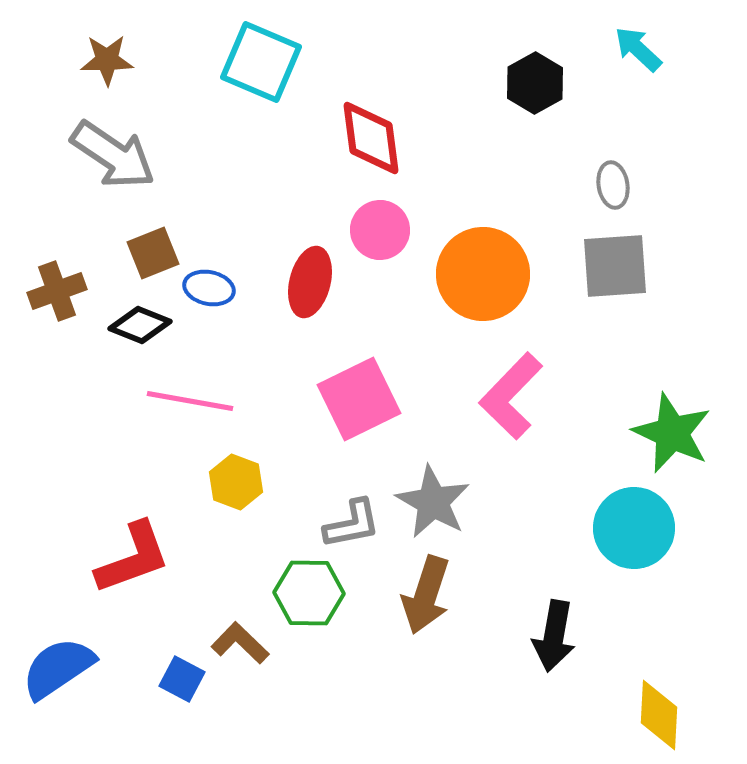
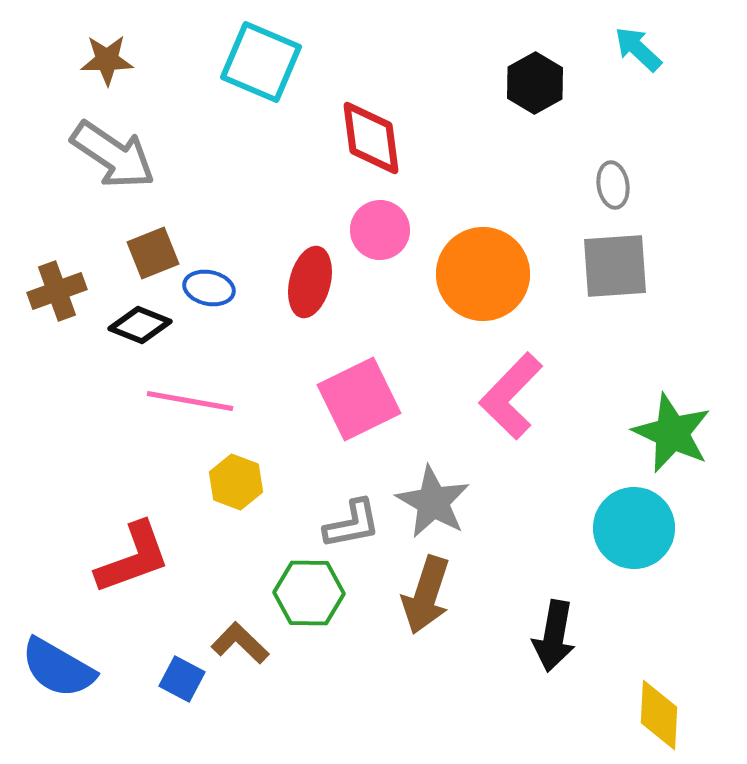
blue semicircle: rotated 116 degrees counterclockwise
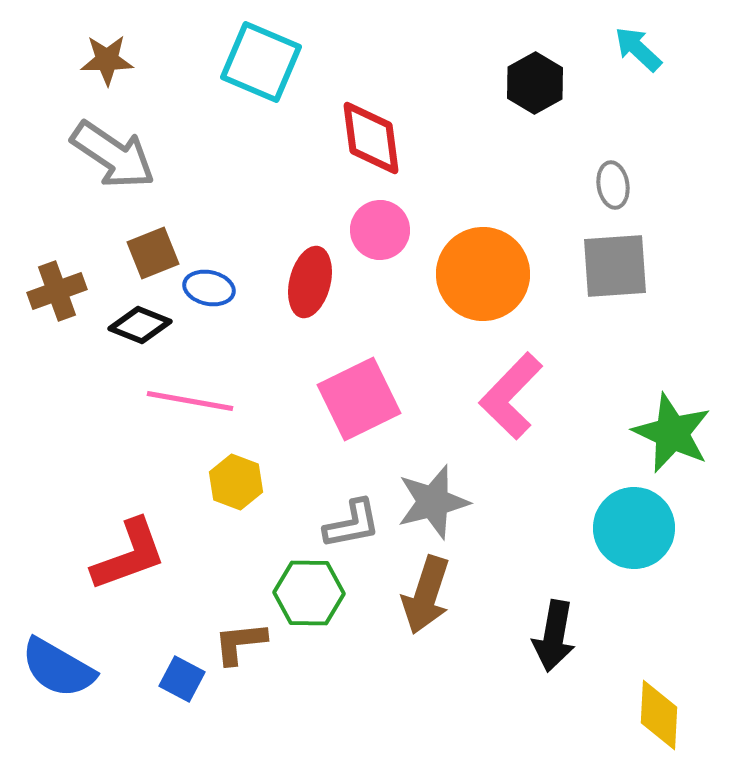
gray star: rotated 28 degrees clockwise
red L-shape: moved 4 px left, 3 px up
brown L-shape: rotated 50 degrees counterclockwise
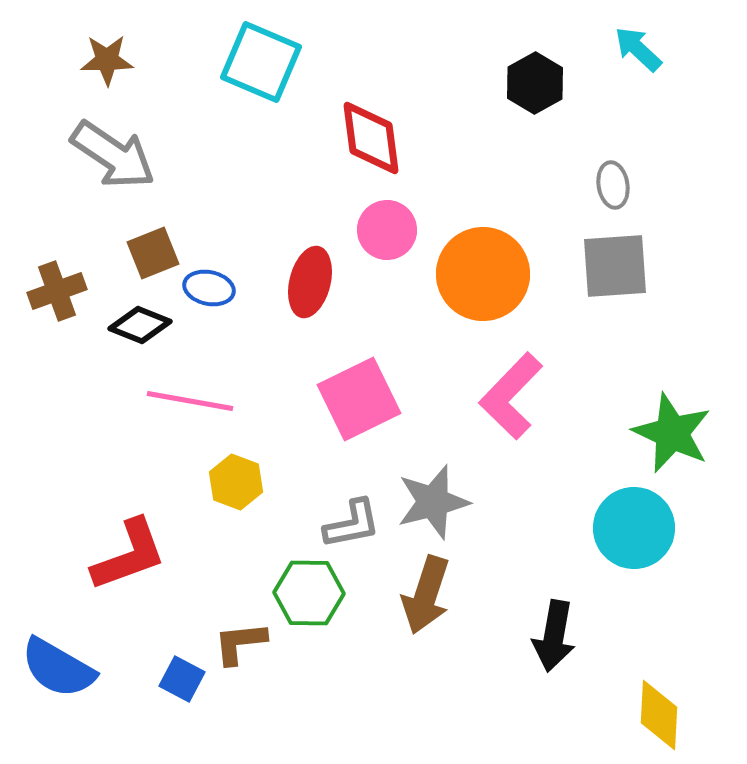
pink circle: moved 7 px right
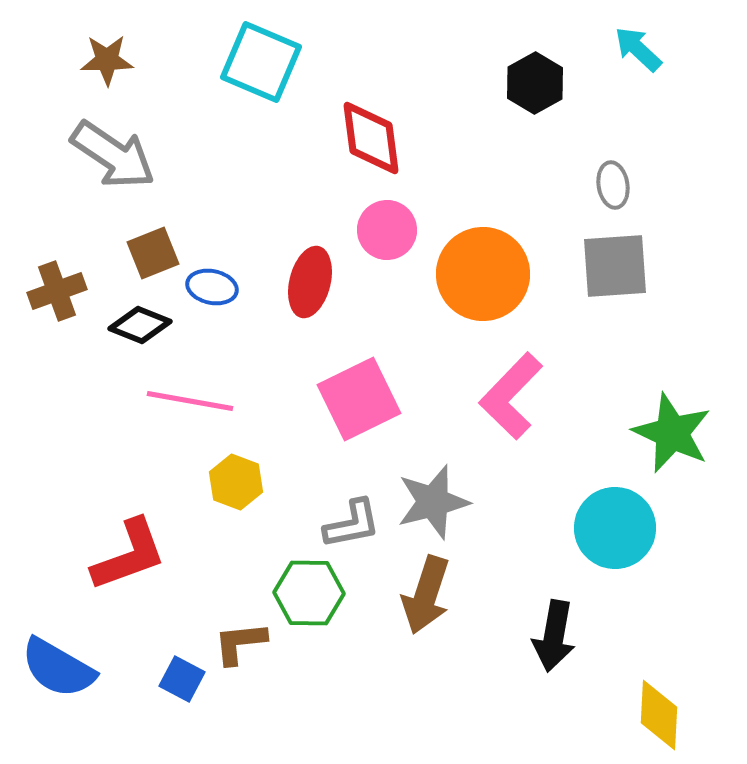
blue ellipse: moved 3 px right, 1 px up
cyan circle: moved 19 px left
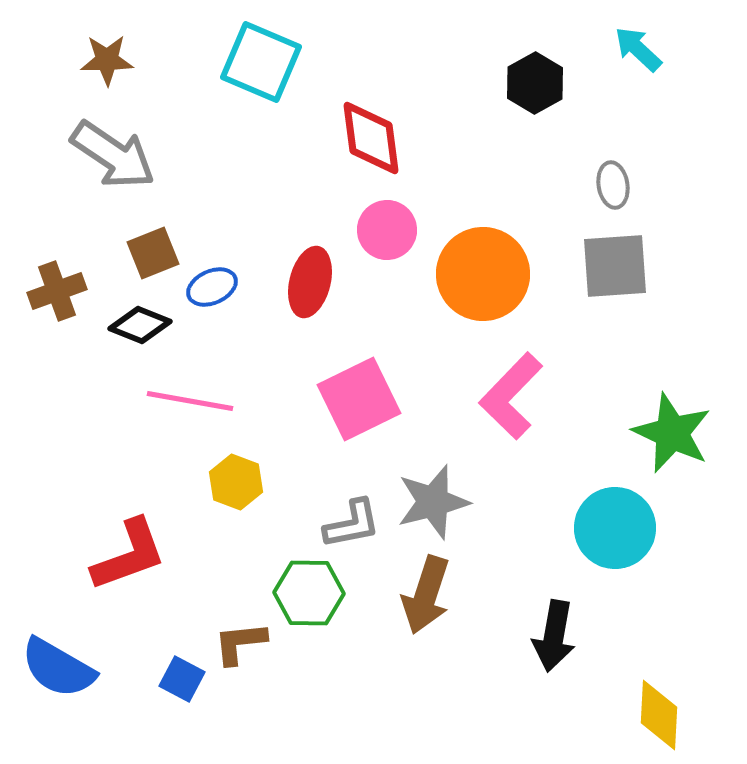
blue ellipse: rotated 36 degrees counterclockwise
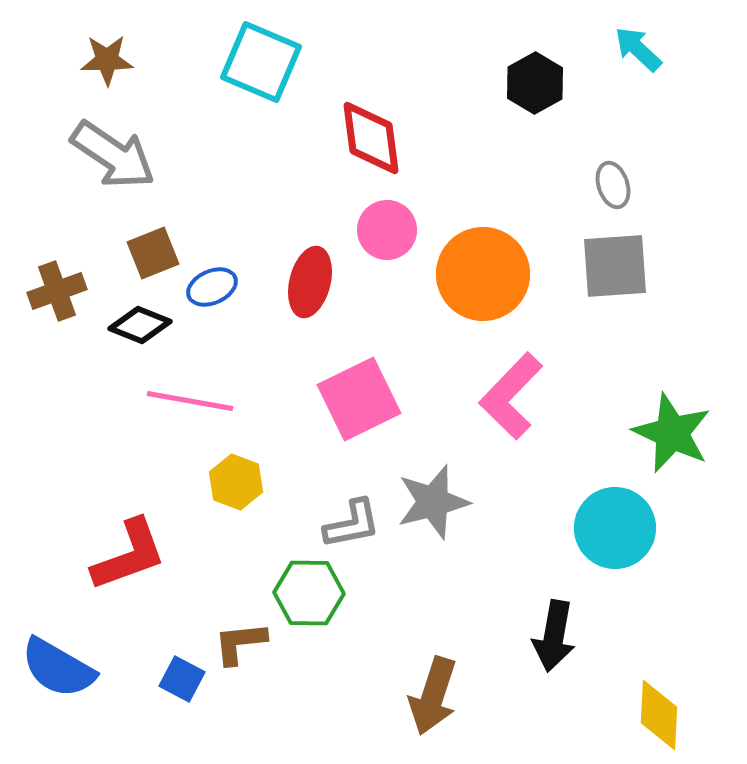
gray ellipse: rotated 9 degrees counterclockwise
brown arrow: moved 7 px right, 101 px down
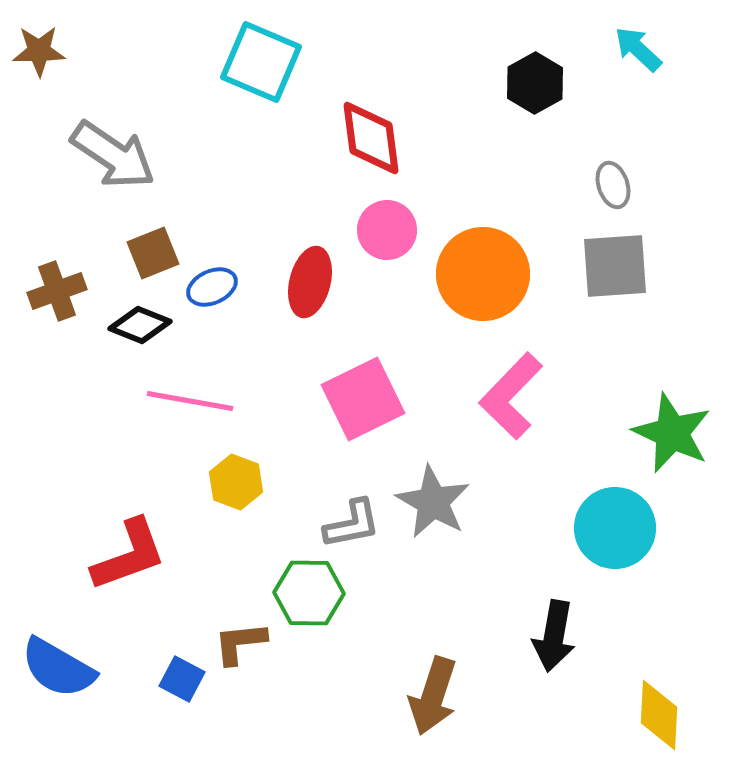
brown star: moved 68 px left, 9 px up
pink square: moved 4 px right
gray star: rotated 28 degrees counterclockwise
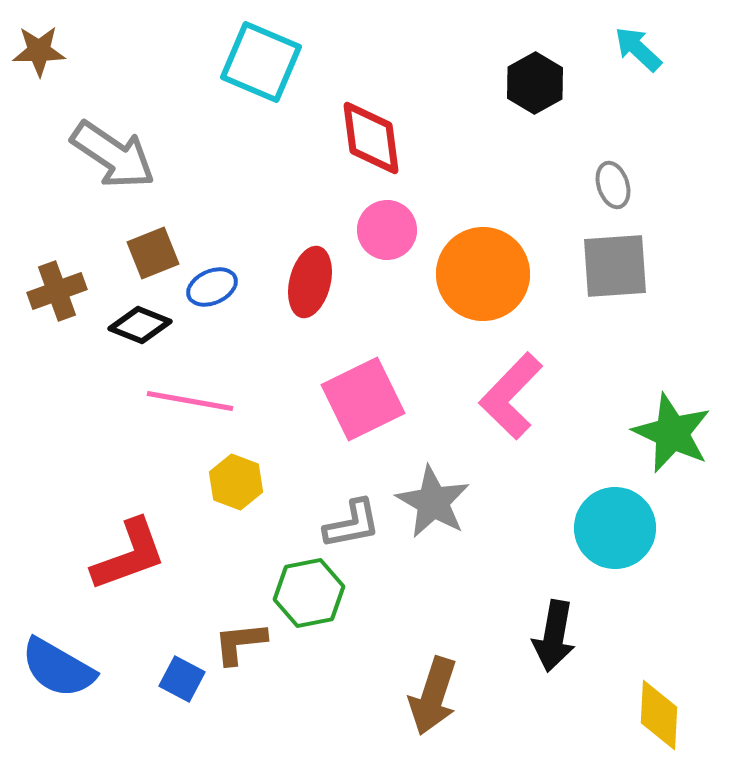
green hexagon: rotated 12 degrees counterclockwise
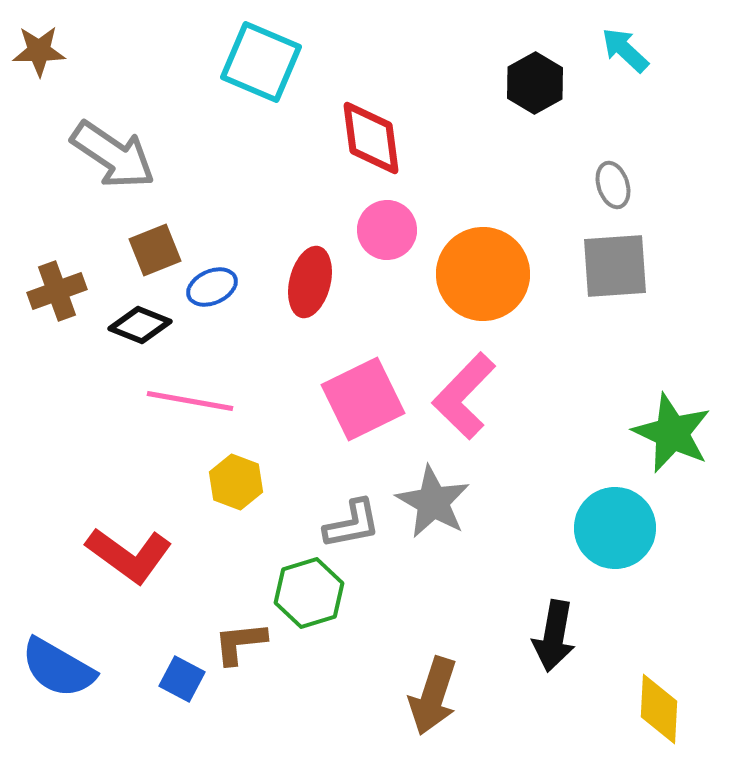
cyan arrow: moved 13 px left, 1 px down
brown square: moved 2 px right, 3 px up
pink L-shape: moved 47 px left
red L-shape: rotated 56 degrees clockwise
green hexagon: rotated 6 degrees counterclockwise
yellow diamond: moved 6 px up
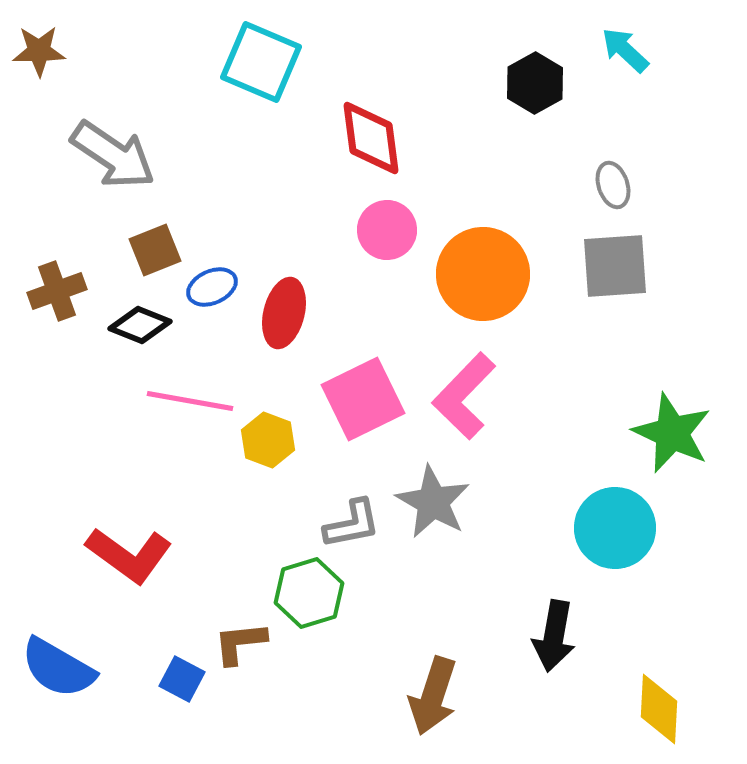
red ellipse: moved 26 px left, 31 px down
yellow hexagon: moved 32 px right, 42 px up
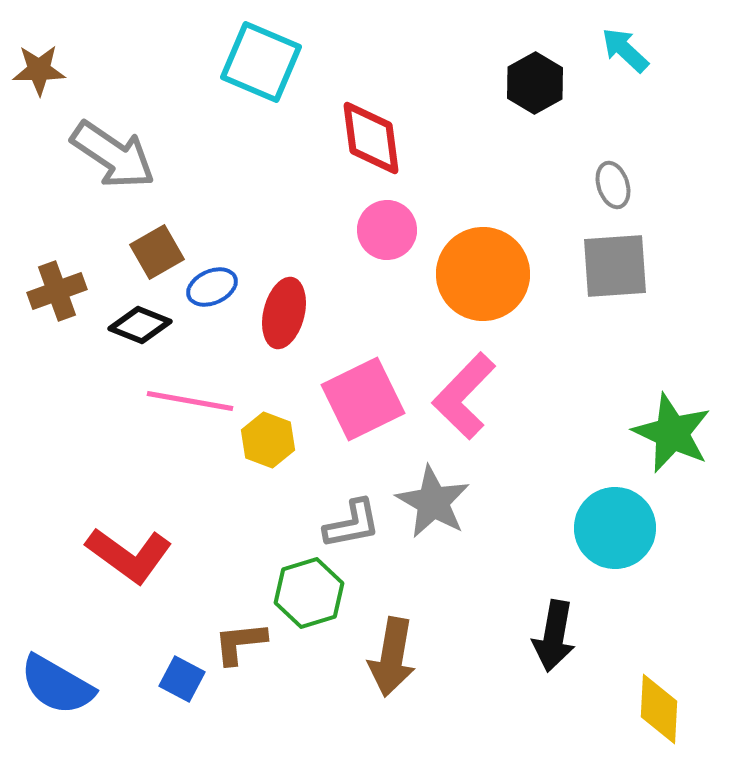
brown star: moved 19 px down
brown square: moved 2 px right, 2 px down; rotated 8 degrees counterclockwise
blue semicircle: moved 1 px left, 17 px down
brown arrow: moved 41 px left, 39 px up; rotated 8 degrees counterclockwise
